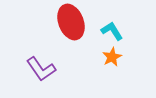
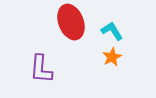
purple L-shape: rotated 40 degrees clockwise
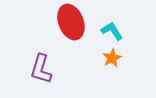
orange star: moved 1 px down
purple L-shape: rotated 12 degrees clockwise
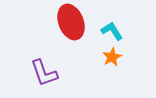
orange star: moved 1 px up
purple L-shape: moved 3 px right, 4 px down; rotated 36 degrees counterclockwise
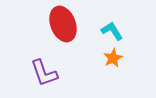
red ellipse: moved 8 px left, 2 px down
orange star: moved 1 px right, 1 px down
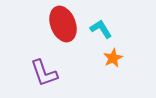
cyan L-shape: moved 11 px left, 2 px up
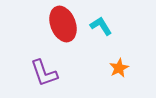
cyan L-shape: moved 3 px up
orange star: moved 6 px right, 10 px down
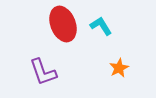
purple L-shape: moved 1 px left, 1 px up
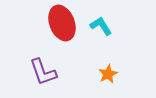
red ellipse: moved 1 px left, 1 px up
orange star: moved 11 px left, 6 px down
